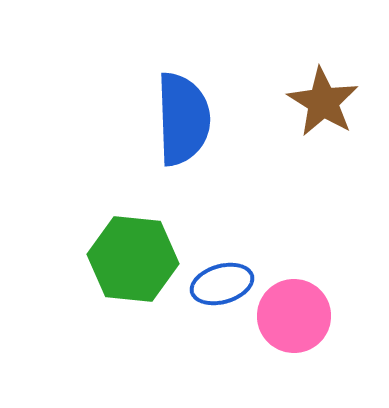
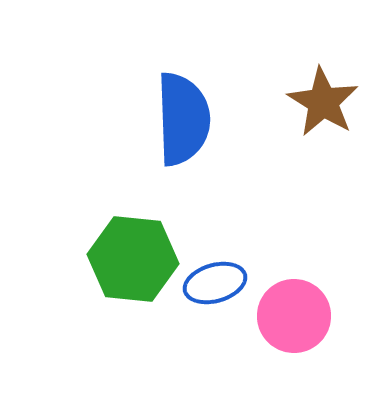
blue ellipse: moved 7 px left, 1 px up
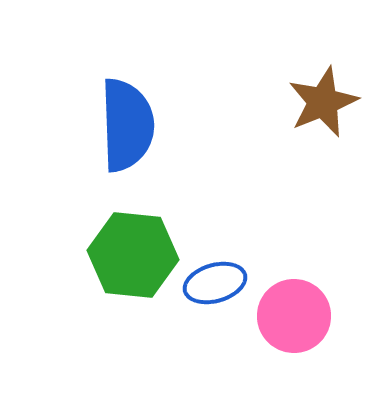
brown star: rotated 18 degrees clockwise
blue semicircle: moved 56 px left, 6 px down
green hexagon: moved 4 px up
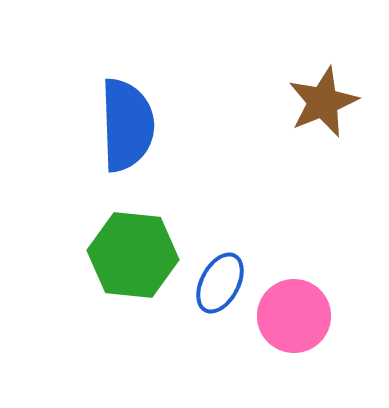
blue ellipse: moved 5 px right; rotated 46 degrees counterclockwise
